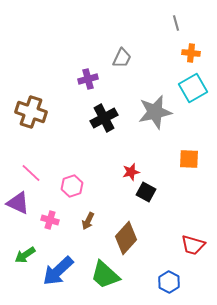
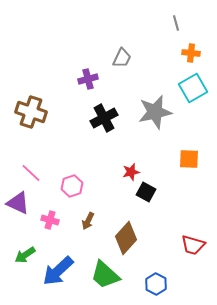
blue hexagon: moved 13 px left, 2 px down
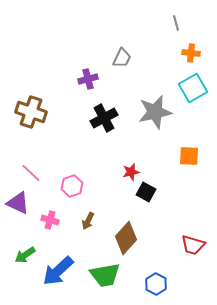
orange square: moved 3 px up
green trapezoid: rotated 52 degrees counterclockwise
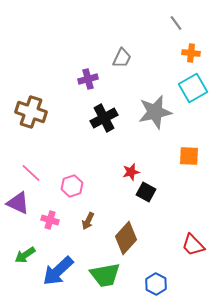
gray line: rotated 21 degrees counterclockwise
red trapezoid: rotated 30 degrees clockwise
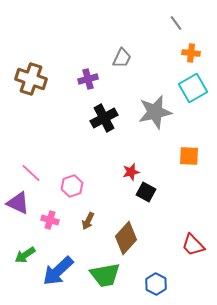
brown cross: moved 33 px up
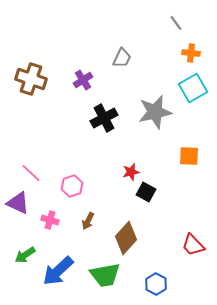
purple cross: moved 5 px left, 1 px down; rotated 18 degrees counterclockwise
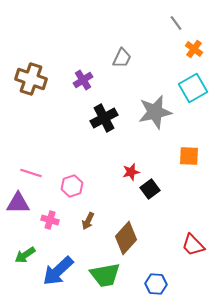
orange cross: moved 3 px right, 4 px up; rotated 30 degrees clockwise
pink line: rotated 25 degrees counterclockwise
black square: moved 4 px right, 3 px up; rotated 24 degrees clockwise
purple triangle: rotated 25 degrees counterclockwise
blue hexagon: rotated 25 degrees counterclockwise
